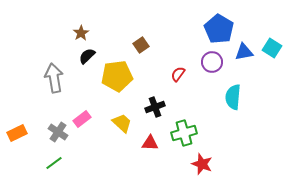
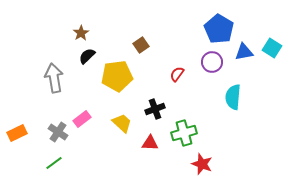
red semicircle: moved 1 px left
black cross: moved 2 px down
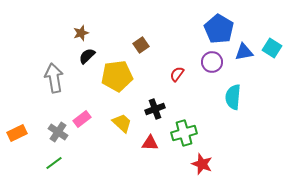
brown star: rotated 14 degrees clockwise
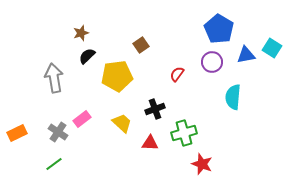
blue triangle: moved 2 px right, 3 px down
green line: moved 1 px down
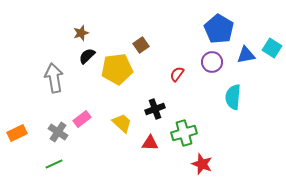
yellow pentagon: moved 7 px up
green line: rotated 12 degrees clockwise
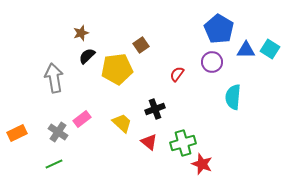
cyan square: moved 2 px left, 1 px down
blue triangle: moved 5 px up; rotated 12 degrees clockwise
green cross: moved 1 px left, 10 px down
red triangle: moved 1 px left, 1 px up; rotated 36 degrees clockwise
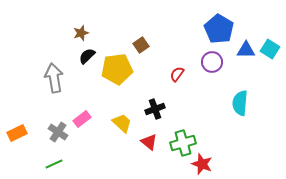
cyan semicircle: moved 7 px right, 6 px down
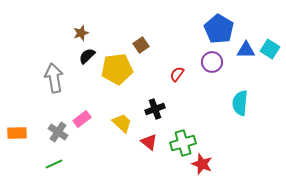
orange rectangle: rotated 24 degrees clockwise
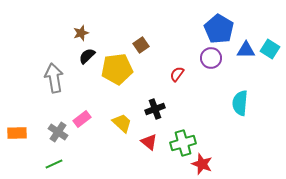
purple circle: moved 1 px left, 4 px up
